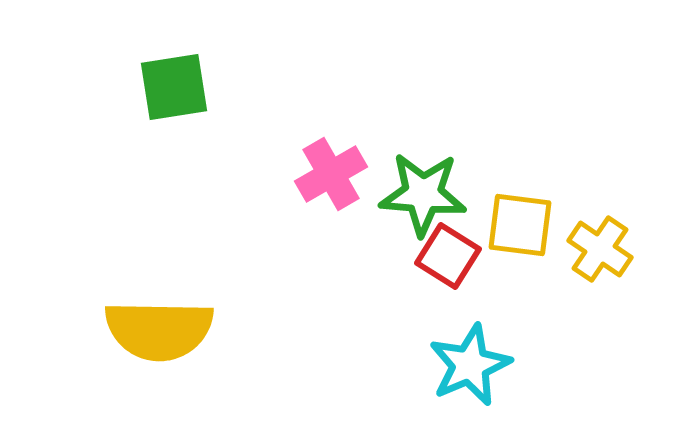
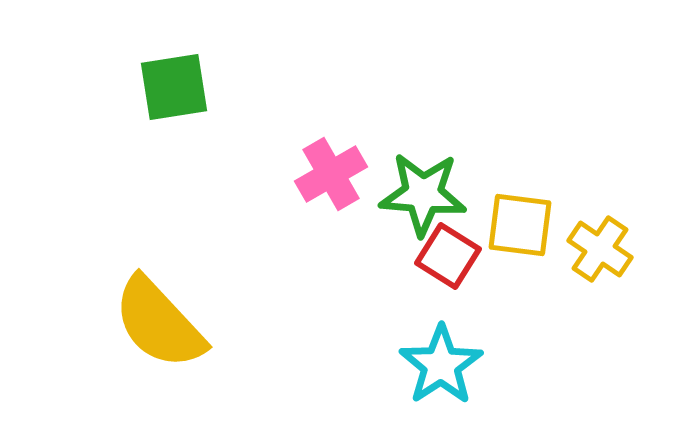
yellow semicircle: moved 7 px up; rotated 46 degrees clockwise
cyan star: moved 29 px left; rotated 10 degrees counterclockwise
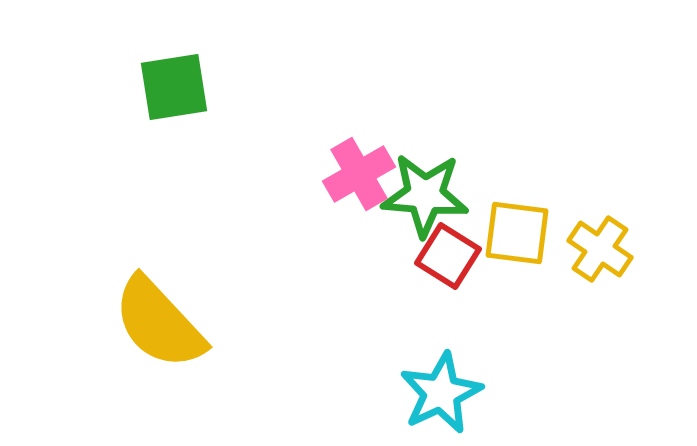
pink cross: moved 28 px right
green star: moved 2 px right, 1 px down
yellow square: moved 3 px left, 8 px down
cyan star: moved 28 px down; rotated 8 degrees clockwise
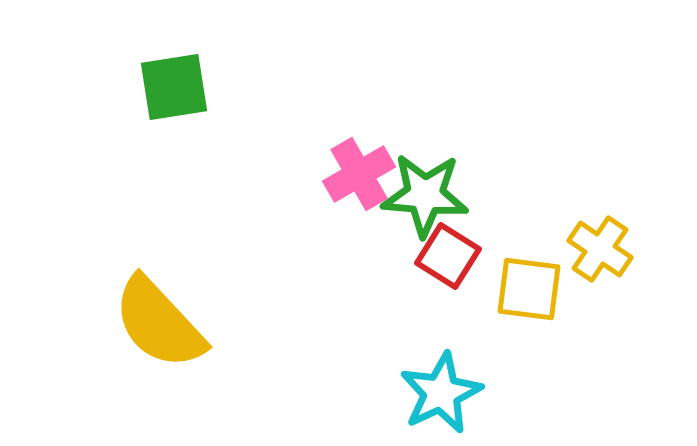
yellow square: moved 12 px right, 56 px down
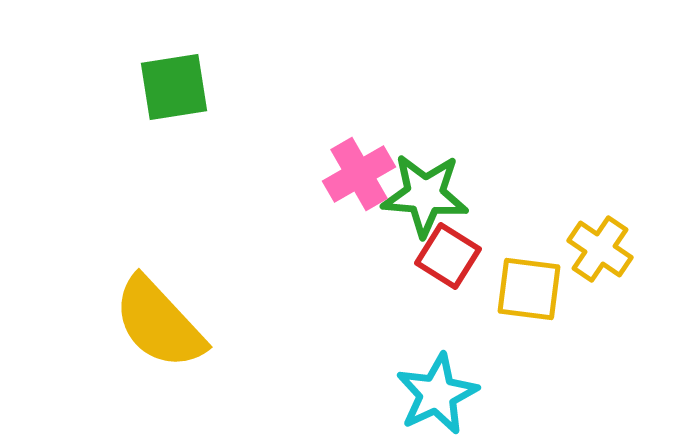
cyan star: moved 4 px left, 1 px down
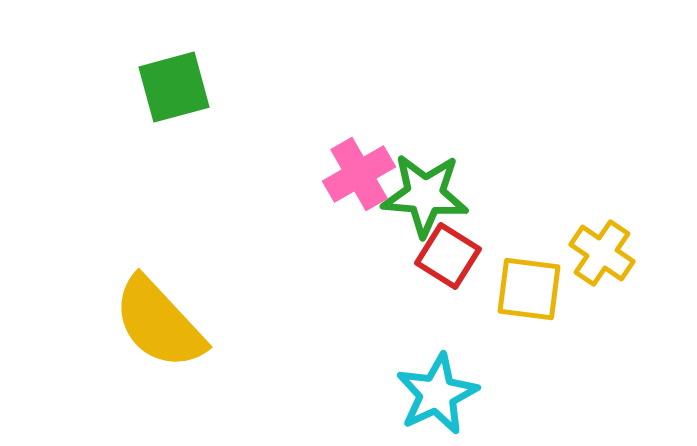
green square: rotated 6 degrees counterclockwise
yellow cross: moved 2 px right, 4 px down
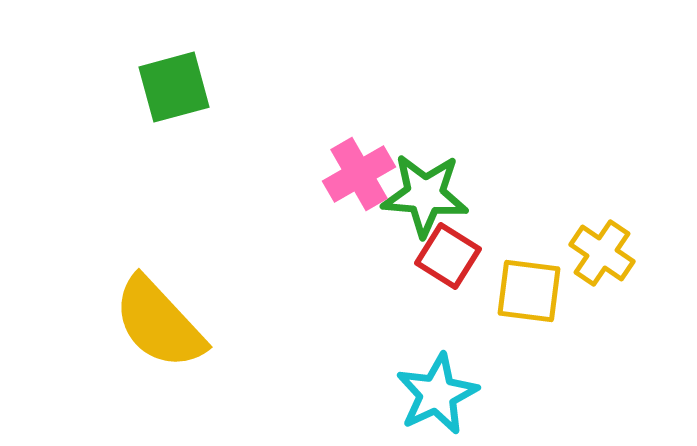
yellow square: moved 2 px down
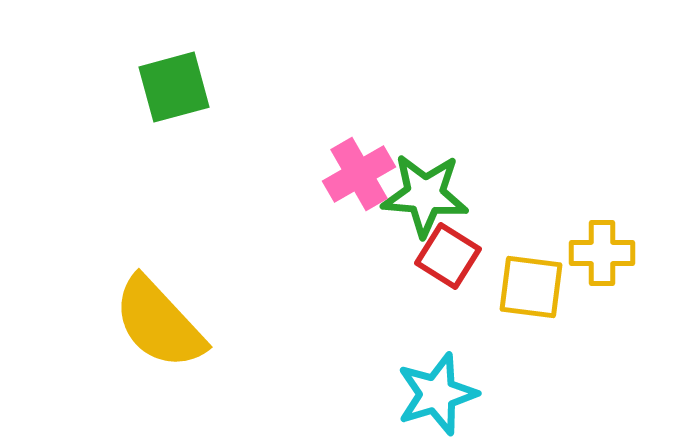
yellow cross: rotated 34 degrees counterclockwise
yellow square: moved 2 px right, 4 px up
cyan star: rotated 8 degrees clockwise
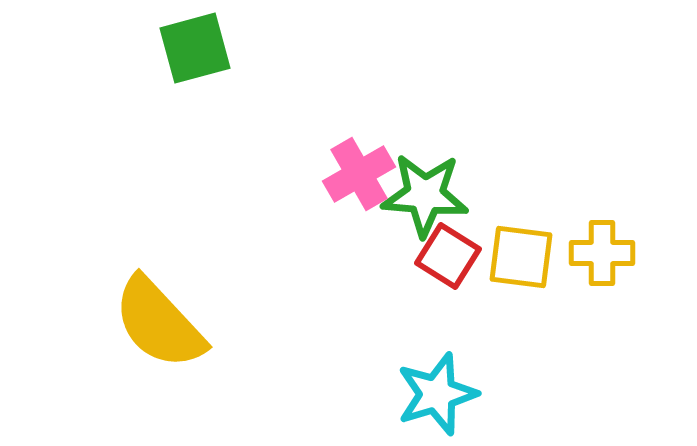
green square: moved 21 px right, 39 px up
yellow square: moved 10 px left, 30 px up
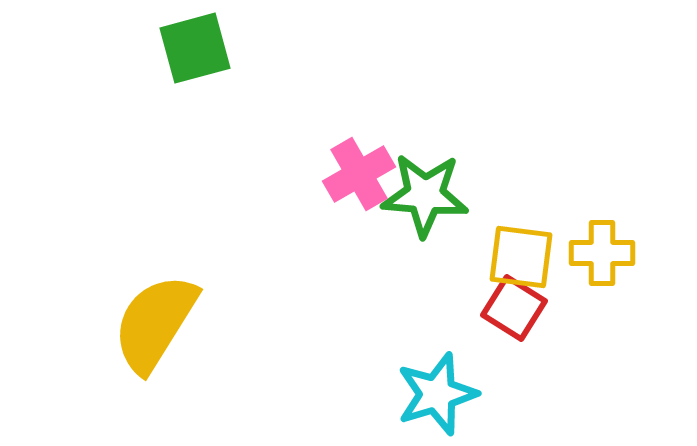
red square: moved 66 px right, 52 px down
yellow semicircle: moved 4 px left; rotated 75 degrees clockwise
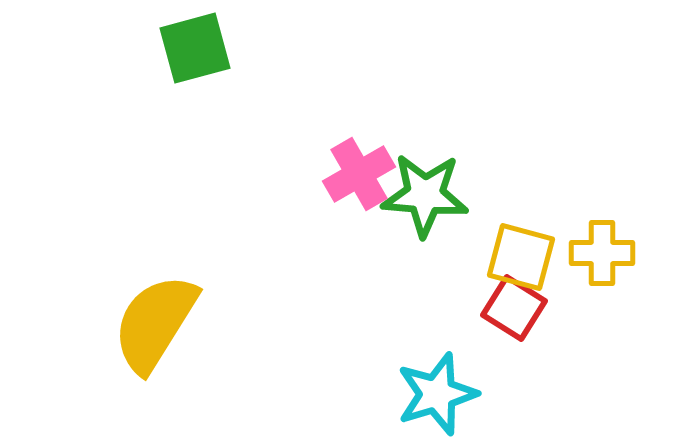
yellow square: rotated 8 degrees clockwise
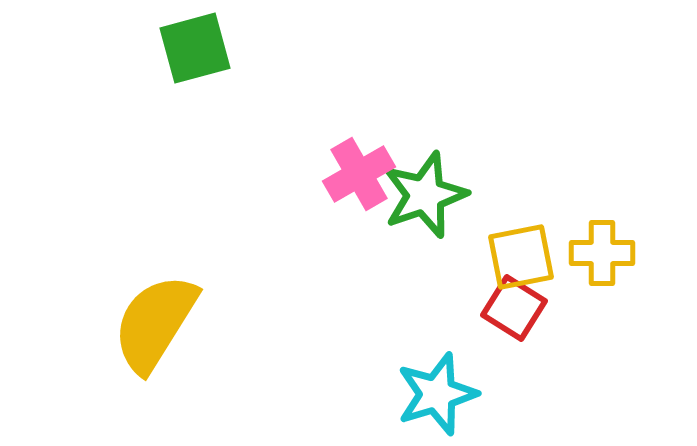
green star: rotated 24 degrees counterclockwise
yellow square: rotated 26 degrees counterclockwise
